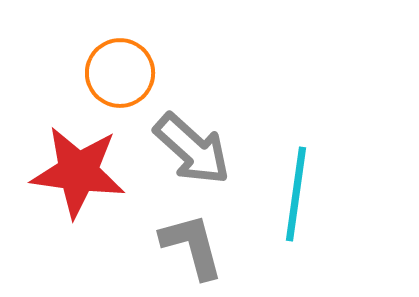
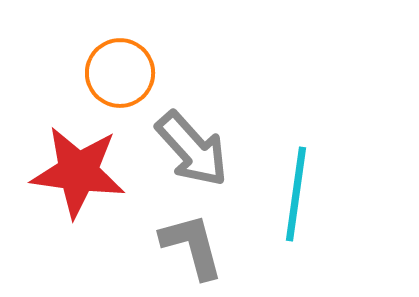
gray arrow: rotated 6 degrees clockwise
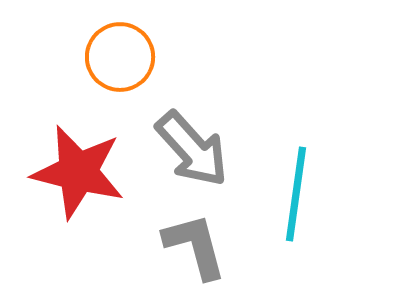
orange circle: moved 16 px up
red star: rotated 6 degrees clockwise
gray L-shape: moved 3 px right
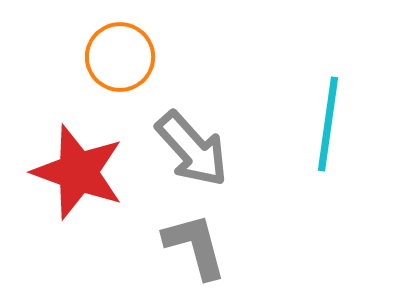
red star: rotated 6 degrees clockwise
cyan line: moved 32 px right, 70 px up
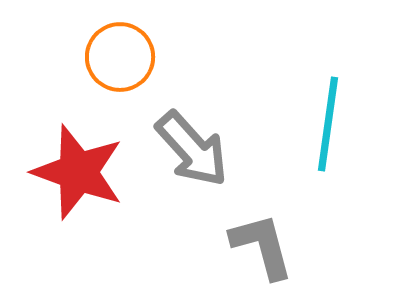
gray L-shape: moved 67 px right
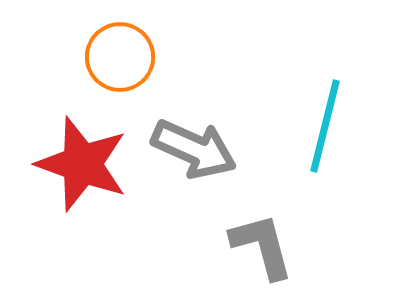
cyan line: moved 3 px left, 2 px down; rotated 6 degrees clockwise
gray arrow: moved 2 px right; rotated 24 degrees counterclockwise
red star: moved 4 px right, 8 px up
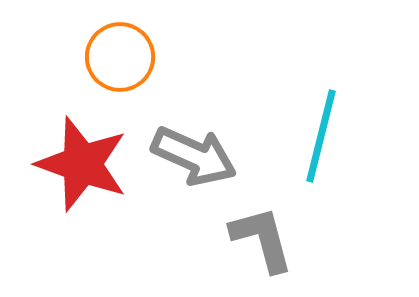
cyan line: moved 4 px left, 10 px down
gray arrow: moved 7 px down
gray L-shape: moved 7 px up
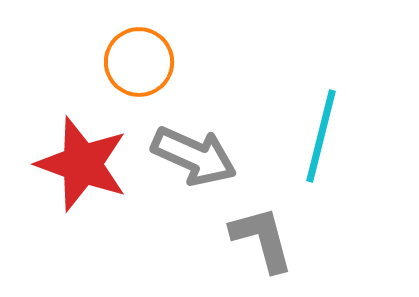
orange circle: moved 19 px right, 5 px down
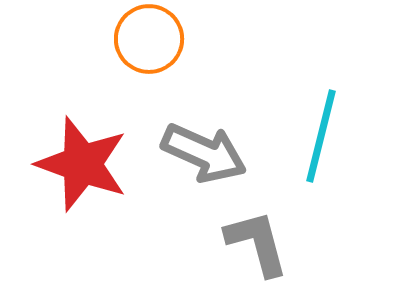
orange circle: moved 10 px right, 23 px up
gray arrow: moved 10 px right, 3 px up
gray L-shape: moved 5 px left, 4 px down
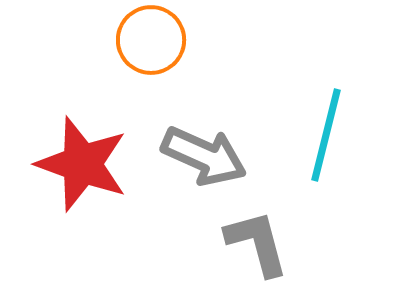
orange circle: moved 2 px right, 1 px down
cyan line: moved 5 px right, 1 px up
gray arrow: moved 3 px down
